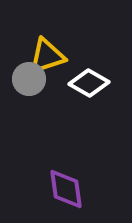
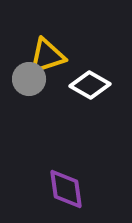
white diamond: moved 1 px right, 2 px down
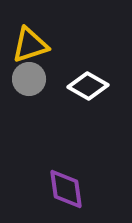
yellow triangle: moved 17 px left, 11 px up
white diamond: moved 2 px left, 1 px down
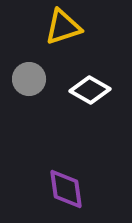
yellow triangle: moved 33 px right, 18 px up
white diamond: moved 2 px right, 4 px down
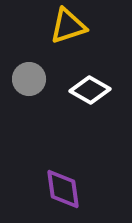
yellow triangle: moved 5 px right, 1 px up
purple diamond: moved 3 px left
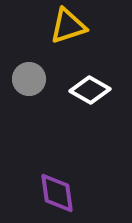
purple diamond: moved 6 px left, 4 px down
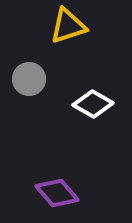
white diamond: moved 3 px right, 14 px down
purple diamond: rotated 33 degrees counterclockwise
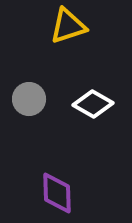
gray circle: moved 20 px down
purple diamond: rotated 39 degrees clockwise
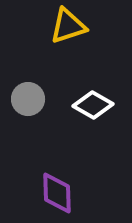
gray circle: moved 1 px left
white diamond: moved 1 px down
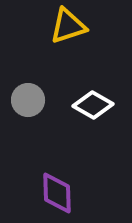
gray circle: moved 1 px down
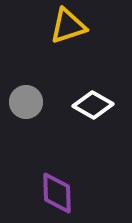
gray circle: moved 2 px left, 2 px down
